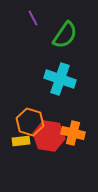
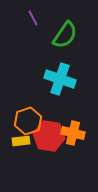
orange hexagon: moved 2 px left, 1 px up; rotated 24 degrees clockwise
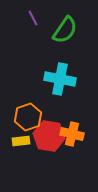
green semicircle: moved 5 px up
cyan cross: rotated 8 degrees counterclockwise
orange hexagon: moved 4 px up
orange cross: moved 1 px left, 1 px down
